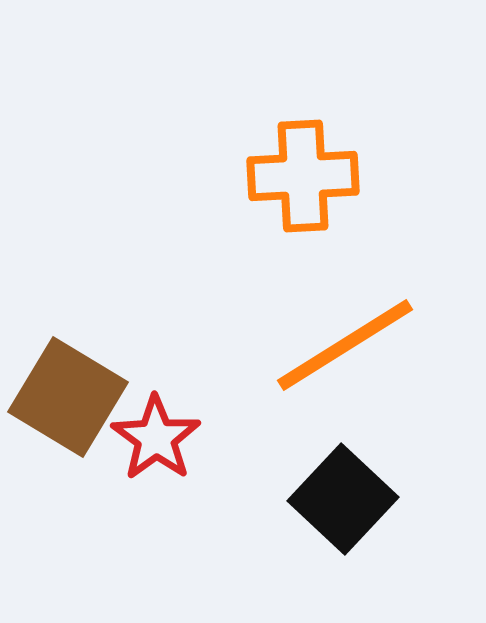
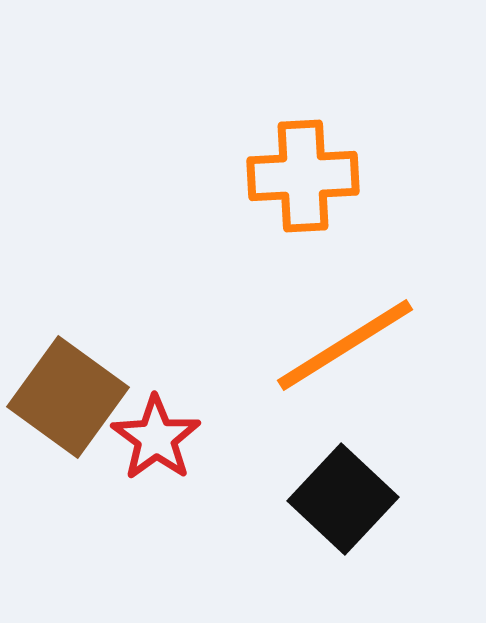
brown square: rotated 5 degrees clockwise
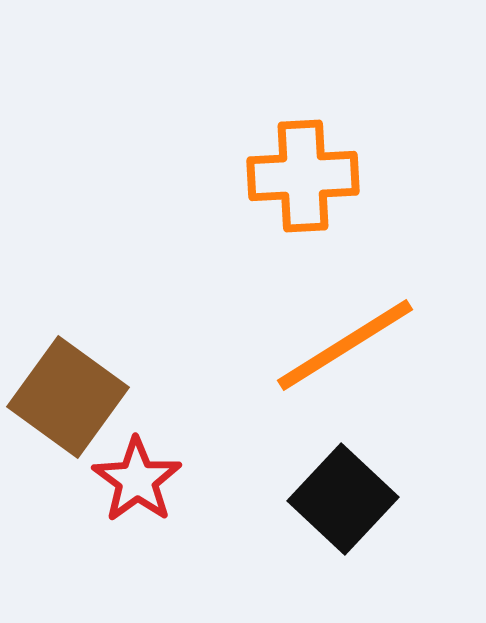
red star: moved 19 px left, 42 px down
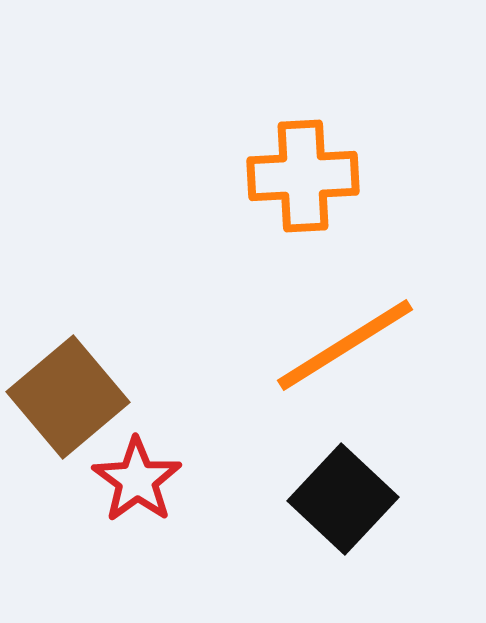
brown square: rotated 14 degrees clockwise
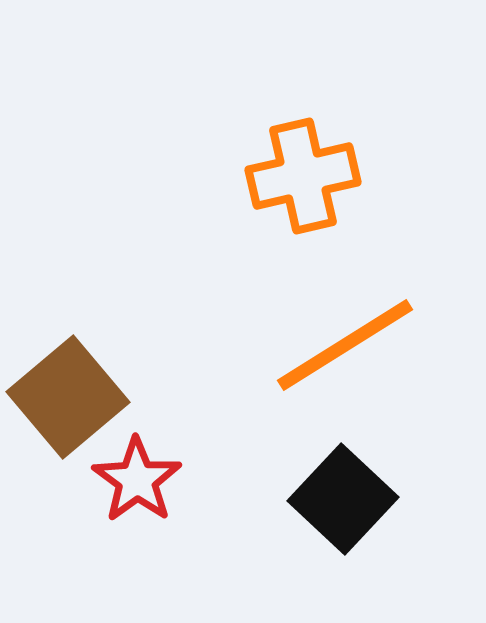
orange cross: rotated 10 degrees counterclockwise
